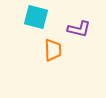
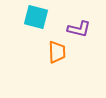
orange trapezoid: moved 4 px right, 2 px down
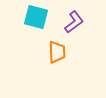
purple L-shape: moved 5 px left, 7 px up; rotated 50 degrees counterclockwise
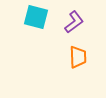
orange trapezoid: moved 21 px right, 5 px down
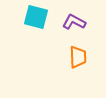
purple L-shape: rotated 115 degrees counterclockwise
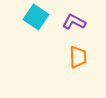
cyan square: rotated 20 degrees clockwise
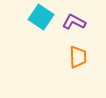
cyan square: moved 5 px right
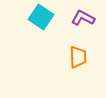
purple L-shape: moved 9 px right, 4 px up
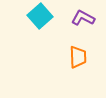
cyan square: moved 1 px left, 1 px up; rotated 15 degrees clockwise
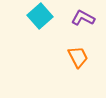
orange trapezoid: rotated 25 degrees counterclockwise
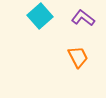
purple L-shape: rotated 10 degrees clockwise
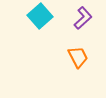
purple L-shape: rotated 100 degrees clockwise
